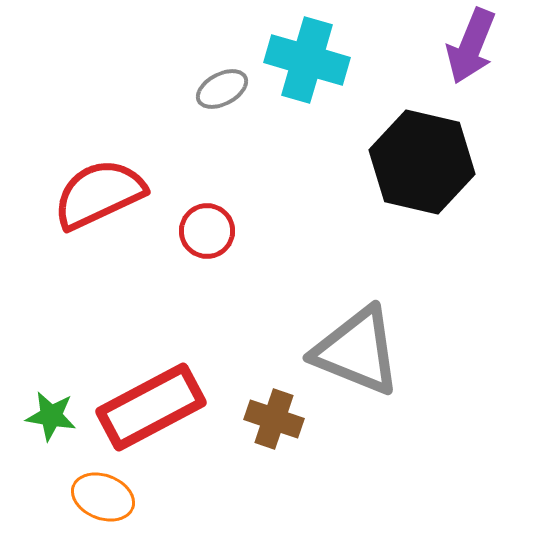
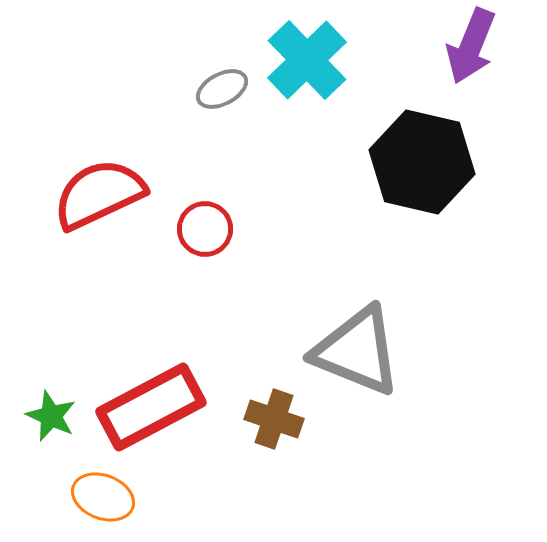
cyan cross: rotated 30 degrees clockwise
red circle: moved 2 px left, 2 px up
green star: rotated 15 degrees clockwise
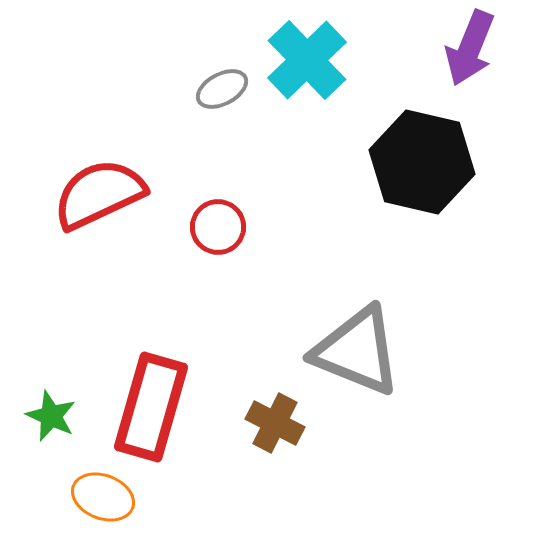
purple arrow: moved 1 px left, 2 px down
red circle: moved 13 px right, 2 px up
red rectangle: rotated 46 degrees counterclockwise
brown cross: moved 1 px right, 4 px down; rotated 8 degrees clockwise
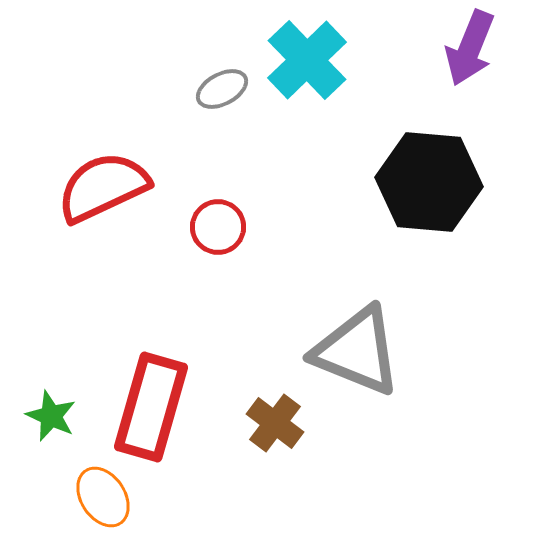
black hexagon: moved 7 px right, 20 px down; rotated 8 degrees counterclockwise
red semicircle: moved 4 px right, 7 px up
brown cross: rotated 10 degrees clockwise
orange ellipse: rotated 36 degrees clockwise
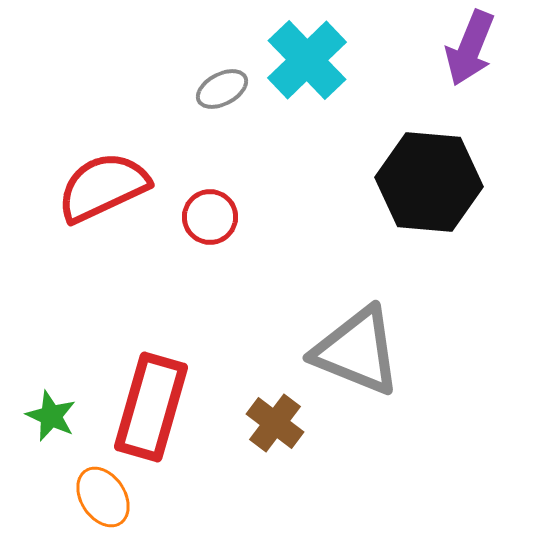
red circle: moved 8 px left, 10 px up
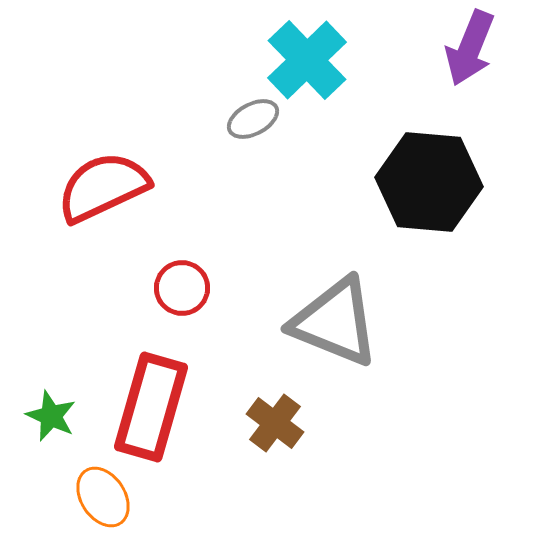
gray ellipse: moved 31 px right, 30 px down
red circle: moved 28 px left, 71 px down
gray triangle: moved 22 px left, 29 px up
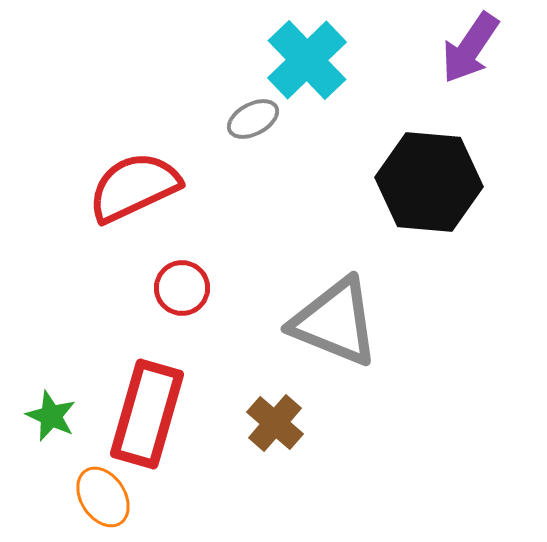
purple arrow: rotated 12 degrees clockwise
red semicircle: moved 31 px right
red rectangle: moved 4 px left, 7 px down
brown cross: rotated 4 degrees clockwise
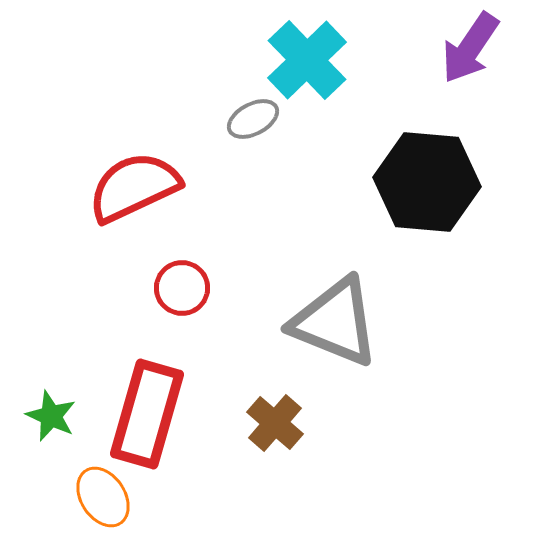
black hexagon: moved 2 px left
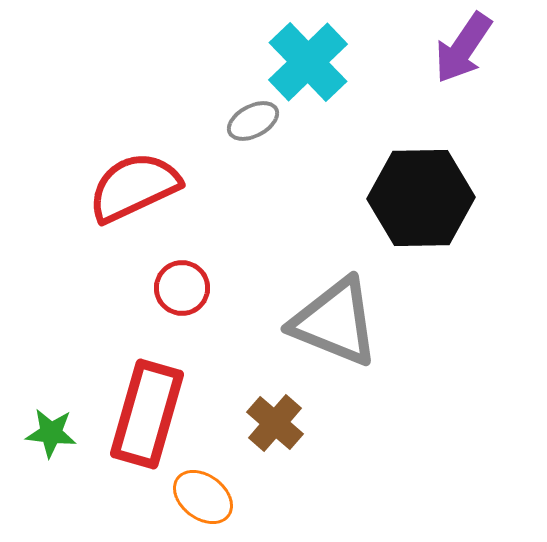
purple arrow: moved 7 px left
cyan cross: moved 1 px right, 2 px down
gray ellipse: moved 2 px down
black hexagon: moved 6 px left, 16 px down; rotated 6 degrees counterclockwise
green star: moved 17 px down; rotated 18 degrees counterclockwise
orange ellipse: moved 100 px right; rotated 20 degrees counterclockwise
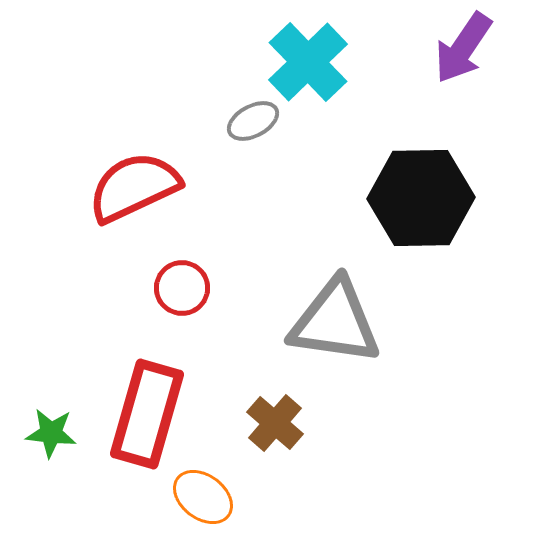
gray triangle: rotated 14 degrees counterclockwise
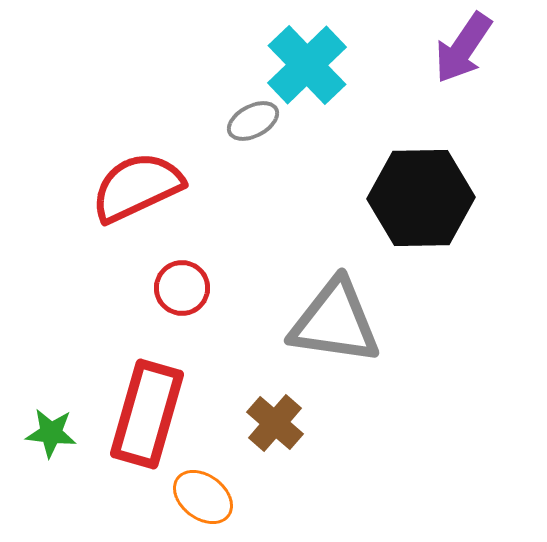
cyan cross: moved 1 px left, 3 px down
red semicircle: moved 3 px right
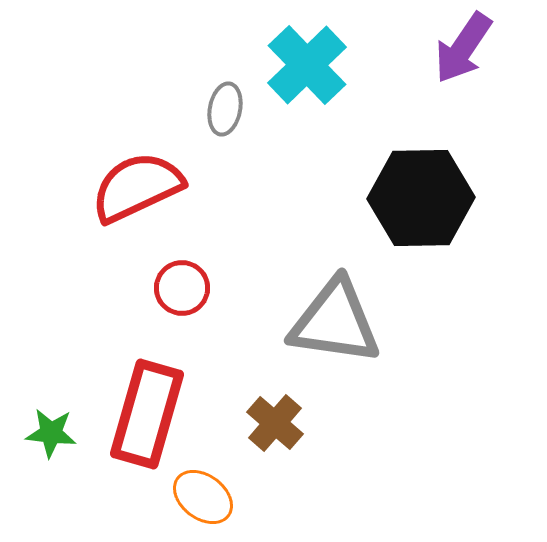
gray ellipse: moved 28 px left, 12 px up; rotated 51 degrees counterclockwise
